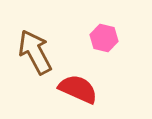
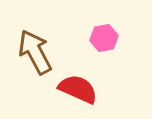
pink hexagon: rotated 24 degrees counterclockwise
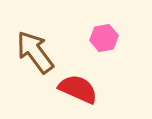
brown arrow: rotated 9 degrees counterclockwise
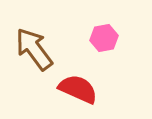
brown arrow: moved 1 px left, 3 px up
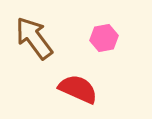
brown arrow: moved 11 px up
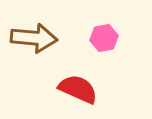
brown arrow: rotated 132 degrees clockwise
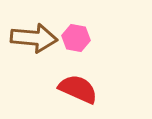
pink hexagon: moved 28 px left; rotated 20 degrees clockwise
